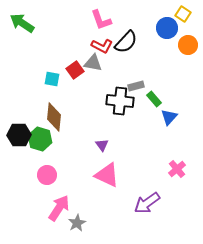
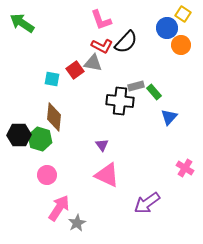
orange circle: moved 7 px left
green rectangle: moved 7 px up
pink cross: moved 8 px right, 1 px up; rotated 18 degrees counterclockwise
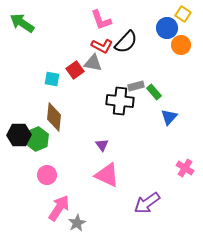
green hexagon: moved 3 px left; rotated 20 degrees clockwise
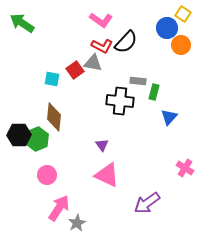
pink L-shape: rotated 35 degrees counterclockwise
gray rectangle: moved 2 px right, 5 px up; rotated 21 degrees clockwise
green rectangle: rotated 56 degrees clockwise
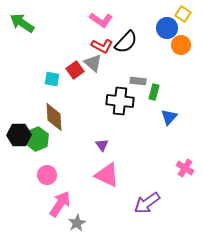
gray triangle: rotated 30 degrees clockwise
brown diamond: rotated 8 degrees counterclockwise
pink arrow: moved 1 px right, 4 px up
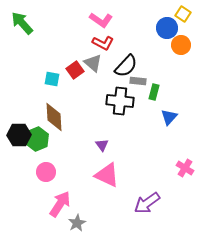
green arrow: rotated 15 degrees clockwise
black semicircle: moved 24 px down
red L-shape: moved 1 px right, 3 px up
pink circle: moved 1 px left, 3 px up
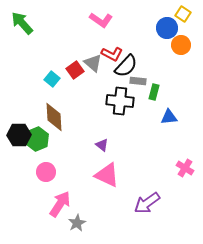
red L-shape: moved 9 px right, 11 px down
cyan square: rotated 28 degrees clockwise
blue triangle: rotated 42 degrees clockwise
purple triangle: rotated 16 degrees counterclockwise
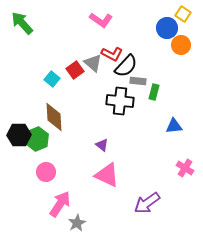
blue triangle: moved 5 px right, 9 px down
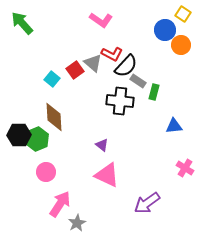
blue circle: moved 2 px left, 2 px down
gray rectangle: rotated 28 degrees clockwise
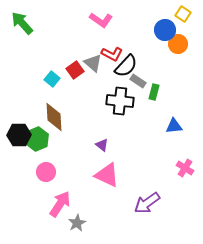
orange circle: moved 3 px left, 1 px up
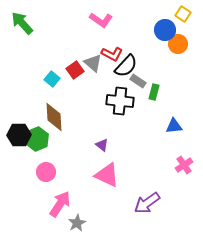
pink cross: moved 1 px left, 3 px up; rotated 24 degrees clockwise
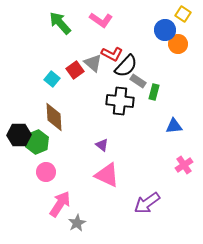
green arrow: moved 38 px right
green hexagon: moved 3 px down
